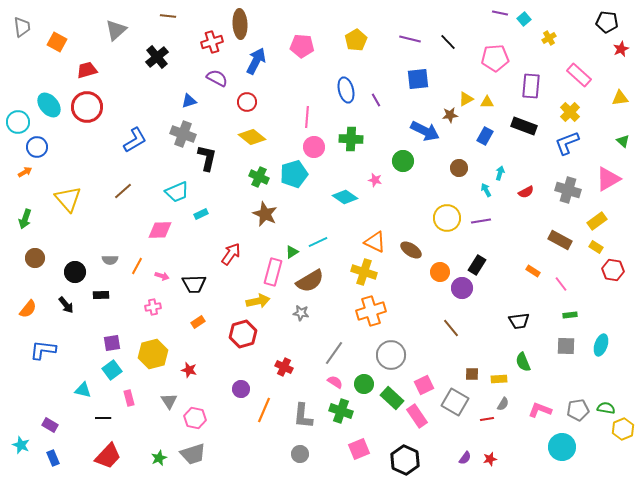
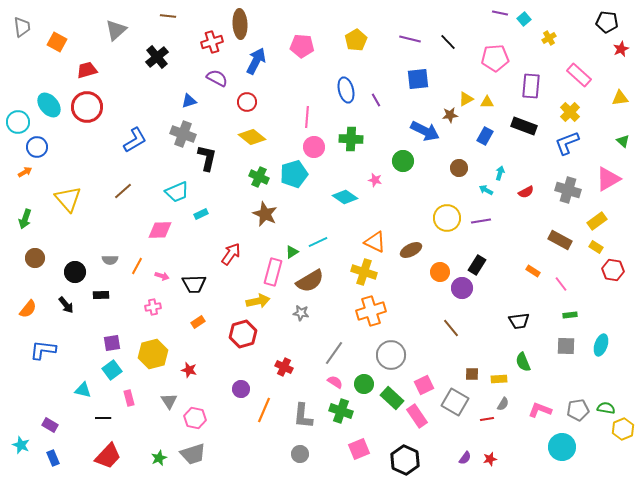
cyan arrow at (486, 190): rotated 32 degrees counterclockwise
brown ellipse at (411, 250): rotated 60 degrees counterclockwise
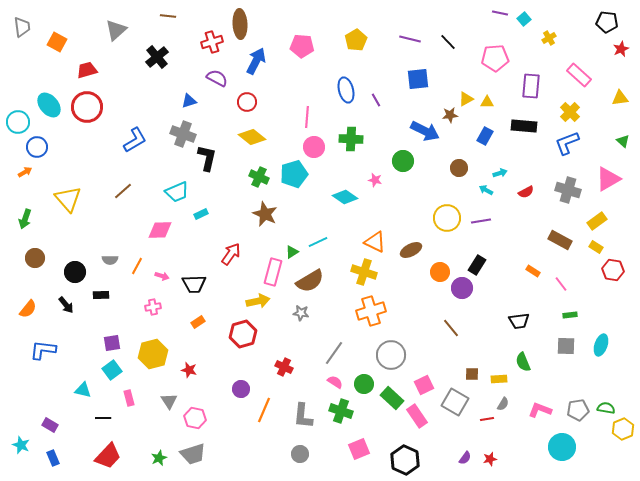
black rectangle at (524, 126): rotated 15 degrees counterclockwise
cyan arrow at (500, 173): rotated 56 degrees clockwise
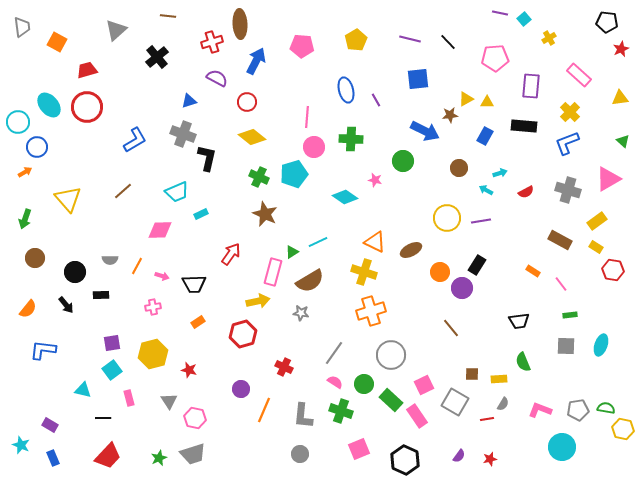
green rectangle at (392, 398): moved 1 px left, 2 px down
yellow hexagon at (623, 429): rotated 25 degrees counterclockwise
purple semicircle at (465, 458): moved 6 px left, 2 px up
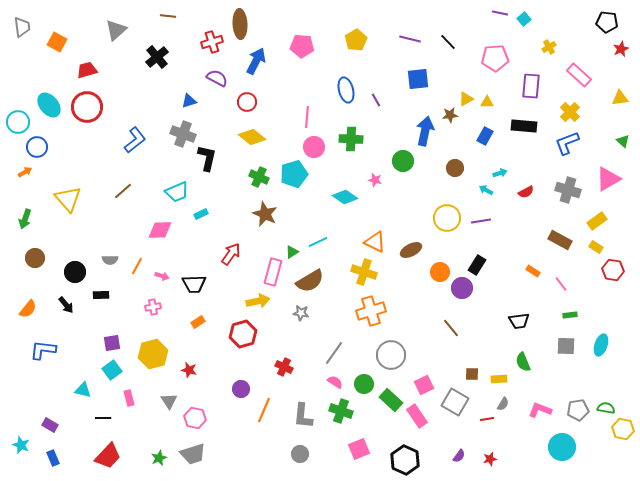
yellow cross at (549, 38): moved 9 px down
blue arrow at (425, 131): rotated 104 degrees counterclockwise
blue L-shape at (135, 140): rotated 8 degrees counterclockwise
brown circle at (459, 168): moved 4 px left
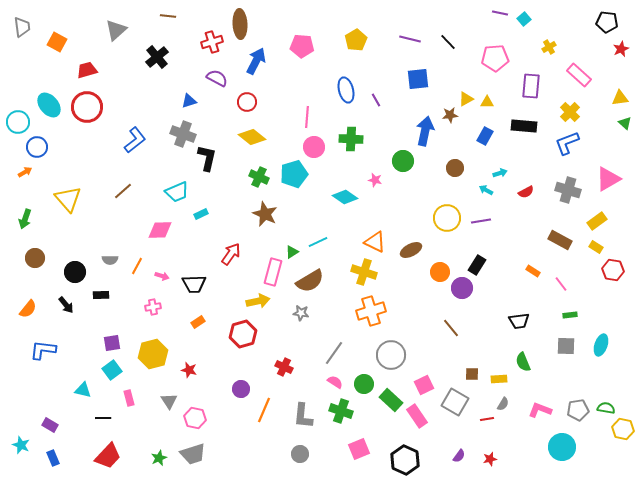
green triangle at (623, 141): moved 2 px right, 18 px up
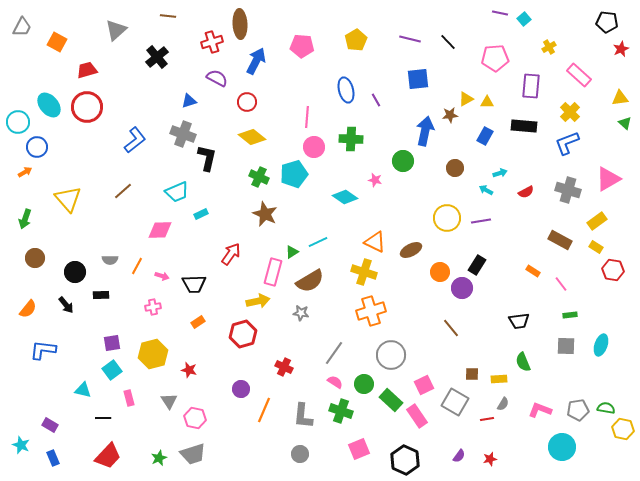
gray trapezoid at (22, 27): rotated 35 degrees clockwise
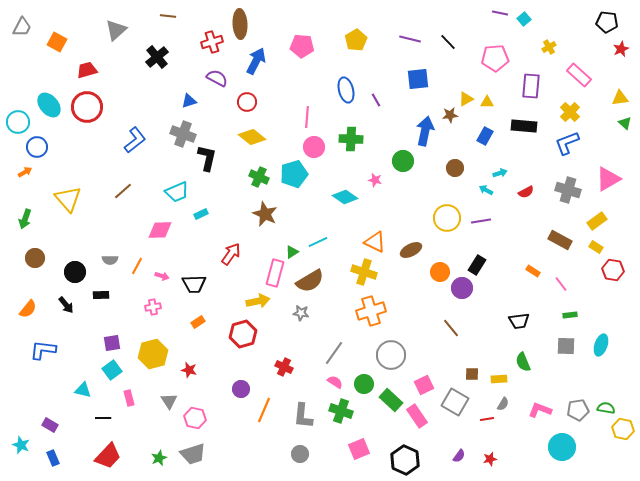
pink rectangle at (273, 272): moved 2 px right, 1 px down
